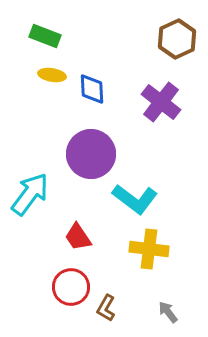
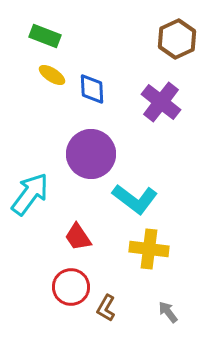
yellow ellipse: rotated 24 degrees clockwise
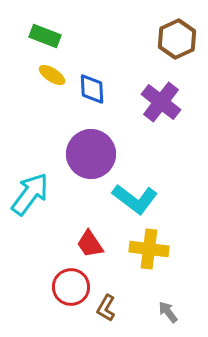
red trapezoid: moved 12 px right, 7 px down
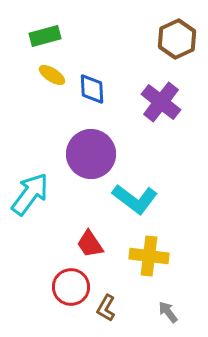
green rectangle: rotated 36 degrees counterclockwise
yellow cross: moved 7 px down
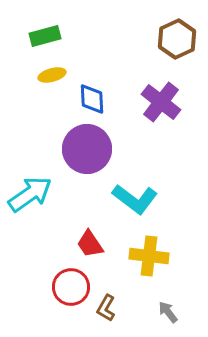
yellow ellipse: rotated 48 degrees counterclockwise
blue diamond: moved 10 px down
purple circle: moved 4 px left, 5 px up
cyan arrow: rotated 18 degrees clockwise
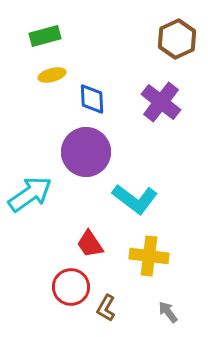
purple circle: moved 1 px left, 3 px down
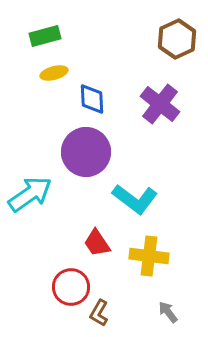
yellow ellipse: moved 2 px right, 2 px up
purple cross: moved 1 px left, 2 px down
red trapezoid: moved 7 px right, 1 px up
brown L-shape: moved 7 px left, 5 px down
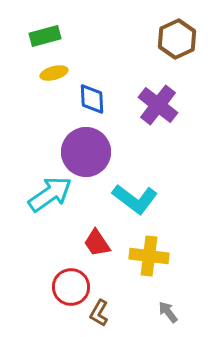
purple cross: moved 2 px left, 1 px down
cyan arrow: moved 20 px right
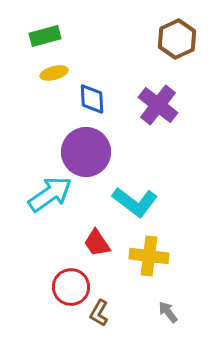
cyan L-shape: moved 3 px down
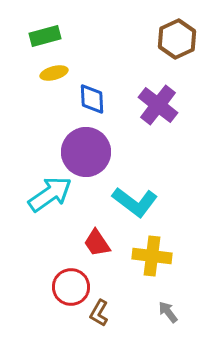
yellow cross: moved 3 px right
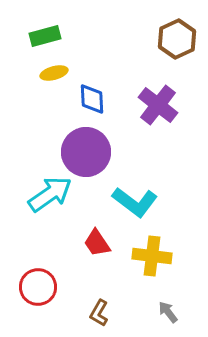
red circle: moved 33 px left
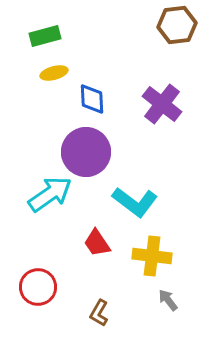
brown hexagon: moved 14 px up; rotated 18 degrees clockwise
purple cross: moved 4 px right, 1 px up
gray arrow: moved 12 px up
